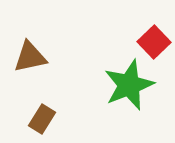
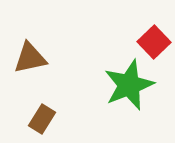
brown triangle: moved 1 px down
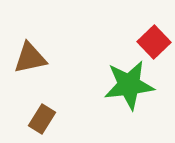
green star: rotated 15 degrees clockwise
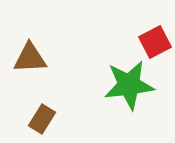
red square: moved 1 px right; rotated 16 degrees clockwise
brown triangle: rotated 9 degrees clockwise
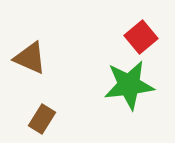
red square: moved 14 px left, 5 px up; rotated 12 degrees counterclockwise
brown triangle: rotated 27 degrees clockwise
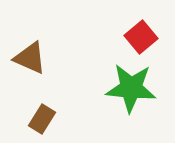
green star: moved 2 px right, 3 px down; rotated 12 degrees clockwise
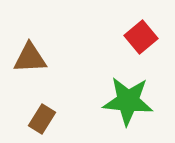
brown triangle: rotated 27 degrees counterclockwise
green star: moved 3 px left, 13 px down
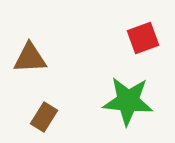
red square: moved 2 px right, 1 px down; rotated 20 degrees clockwise
brown rectangle: moved 2 px right, 2 px up
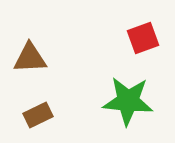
brown rectangle: moved 6 px left, 2 px up; rotated 32 degrees clockwise
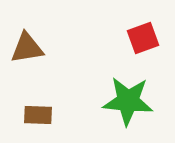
brown triangle: moved 3 px left, 10 px up; rotated 6 degrees counterclockwise
brown rectangle: rotated 28 degrees clockwise
